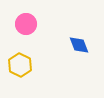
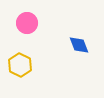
pink circle: moved 1 px right, 1 px up
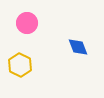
blue diamond: moved 1 px left, 2 px down
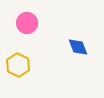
yellow hexagon: moved 2 px left
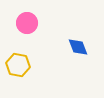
yellow hexagon: rotated 15 degrees counterclockwise
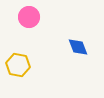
pink circle: moved 2 px right, 6 px up
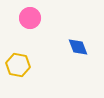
pink circle: moved 1 px right, 1 px down
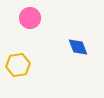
yellow hexagon: rotated 20 degrees counterclockwise
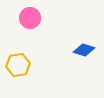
blue diamond: moved 6 px right, 3 px down; rotated 50 degrees counterclockwise
